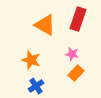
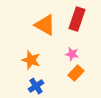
red rectangle: moved 1 px left
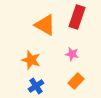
red rectangle: moved 2 px up
orange rectangle: moved 8 px down
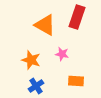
pink star: moved 10 px left
orange rectangle: rotated 49 degrees clockwise
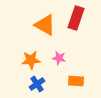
red rectangle: moved 1 px left, 1 px down
pink star: moved 3 px left, 4 px down
orange star: rotated 24 degrees counterclockwise
blue cross: moved 1 px right, 2 px up
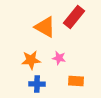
red rectangle: moved 2 px left, 1 px up; rotated 20 degrees clockwise
orange triangle: moved 2 px down
blue cross: rotated 35 degrees clockwise
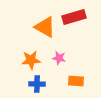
red rectangle: rotated 35 degrees clockwise
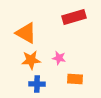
orange triangle: moved 19 px left, 6 px down
orange rectangle: moved 1 px left, 2 px up
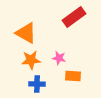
red rectangle: rotated 20 degrees counterclockwise
orange rectangle: moved 2 px left, 3 px up
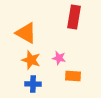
red rectangle: rotated 45 degrees counterclockwise
orange star: rotated 24 degrees clockwise
blue cross: moved 4 px left
